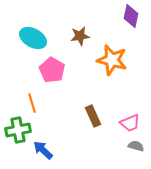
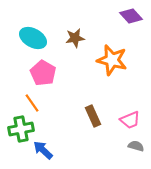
purple diamond: rotated 55 degrees counterclockwise
brown star: moved 5 px left, 2 px down
pink pentagon: moved 9 px left, 3 px down
orange line: rotated 18 degrees counterclockwise
pink trapezoid: moved 3 px up
green cross: moved 3 px right, 1 px up
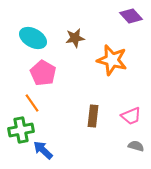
brown rectangle: rotated 30 degrees clockwise
pink trapezoid: moved 1 px right, 4 px up
green cross: moved 1 px down
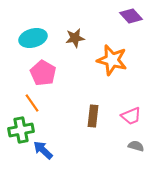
cyan ellipse: rotated 44 degrees counterclockwise
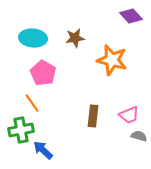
cyan ellipse: rotated 20 degrees clockwise
pink trapezoid: moved 2 px left, 1 px up
gray semicircle: moved 3 px right, 10 px up
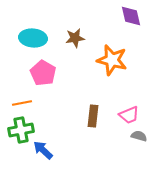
purple diamond: rotated 30 degrees clockwise
orange line: moved 10 px left; rotated 66 degrees counterclockwise
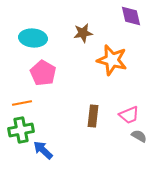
brown star: moved 8 px right, 5 px up
gray semicircle: rotated 14 degrees clockwise
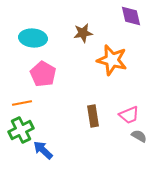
pink pentagon: moved 1 px down
brown rectangle: rotated 15 degrees counterclockwise
green cross: rotated 15 degrees counterclockwise
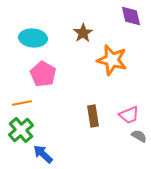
brown star: rotated 24 degrees counterclockwise
green cross: rotated 15 degrees counterclockwise
blue arrow: moved 4 px down
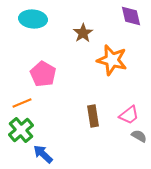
cyan ellipse: moved 19 px up
orange line: rotated 12 degrees counterclockwise
pink trapezoid: rotated 15 degrees counterclockwise
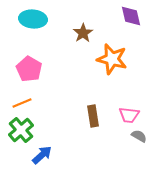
orange star: moved 1 px up
pink pentagon: moved 14 px left, 5 px up
pink trapezoid: rotated 45 degrees clockwise
blue arrow: moved 1 px left, 1 px down; rotated 95 degrees clockwise
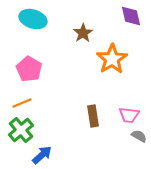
cyan ellipse: rotated 12 degrees clockwise
orange star: rotated 24 degrees clockwise
